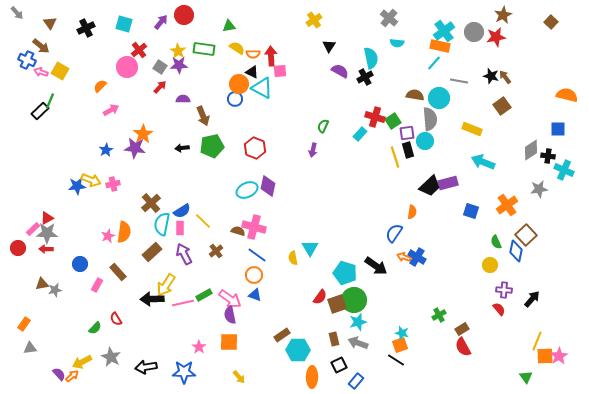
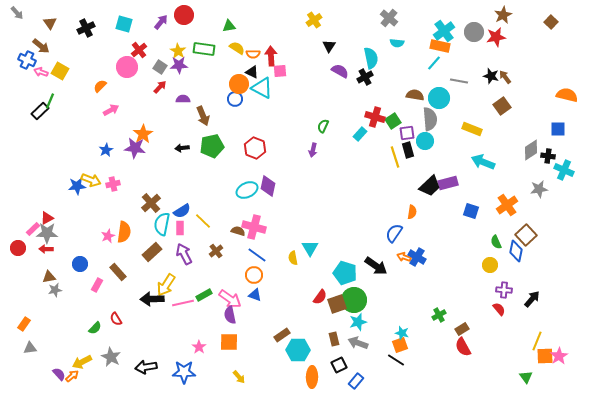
brown triangle at (42, 284): moved 7 px right, 7 px up
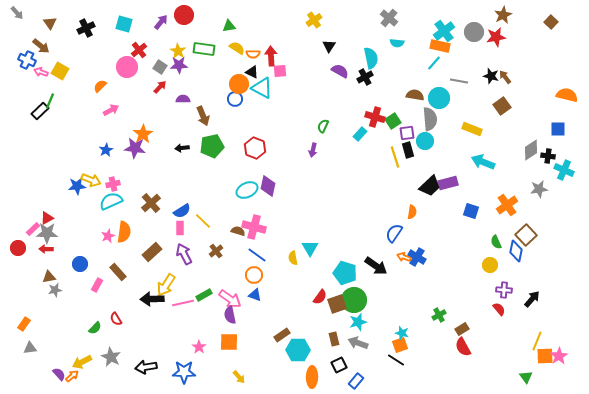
cyan semicircle at (162, 224): moved 51 px left, 23 px up; rotated 55 degrees clockwise
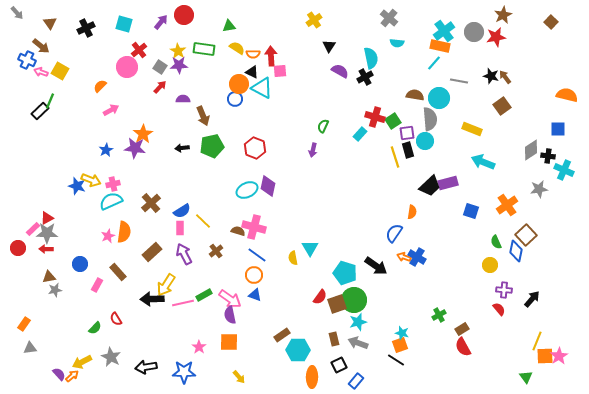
blue star at (77, 186): rotated 24 degrees clockwise
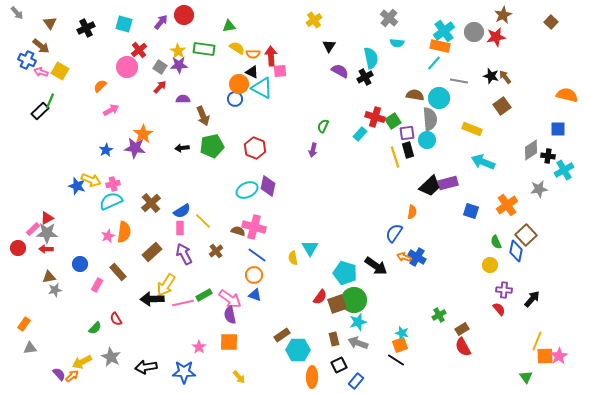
cyan circle at (425, 141): moved 2 px right, 1 px up
cyan cross at (564, 170): rotated 36 degrees clockwise
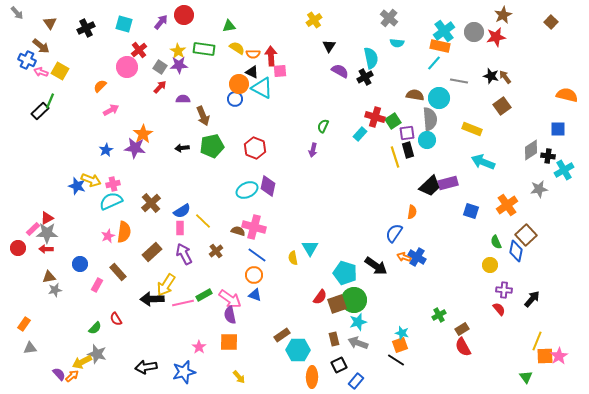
gray star at (111, 357): moved 14 px left, 3 px up; rotated 12 degrees counterclockwise
blue star at (184, 372): rotated 15 degrees counterclockwise
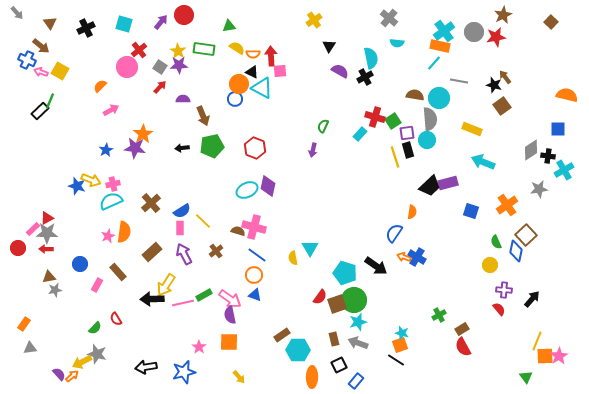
black star at (491, 76): moved 3 px right, 9 px down
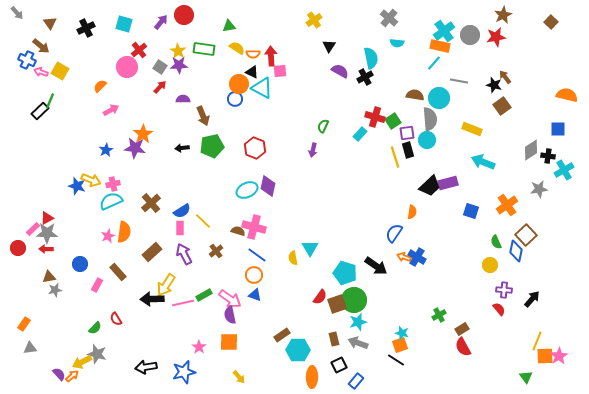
gray circle at (474, 32): moved 4 px left, 3 px down
